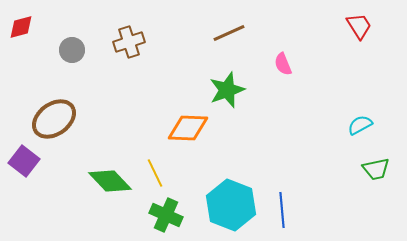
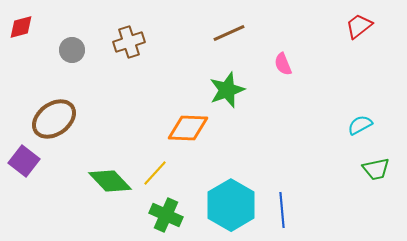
red trapezoid: rotated 96 degrees counterclockwise
yellow line: rotated 68 degrees clockwise
cyan hexagon: rotated 9 degrees clockwise
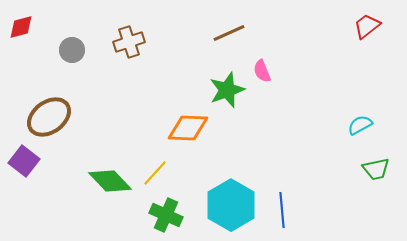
red trapezoid: moved 8 px right
pink semicircle: moved 21 px left, 7 px down
brown ellipse: moved 5 px left, 2 px up
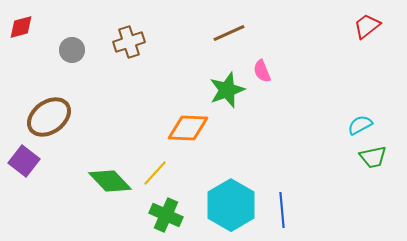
green trapezoid: moved 3 px left, 12 px up
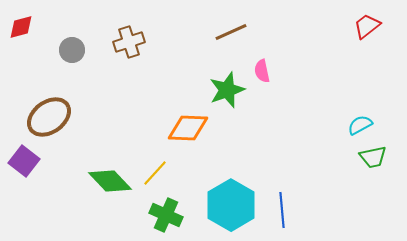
brown line: moved 2 px right, 1 px up
pink semicircle: rotated 10 degrees clockwise
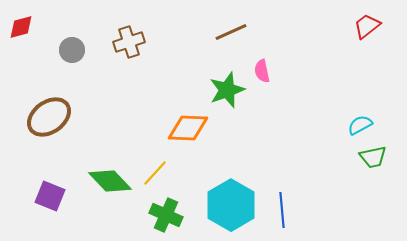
purple square: moved 26 px right, 35 px down; rotated 16 degrees counterclockwise
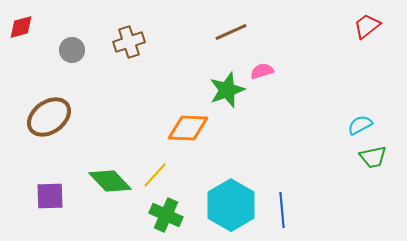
pink semicircle: rotated 85 degrees clockwise
yellow line: moved 2 px down
purple square: rotated 24 degrees counterclockwise
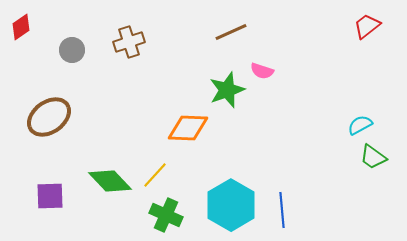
red diamond: rotated 20 degrees counterclockwise
pink semicircle: rotated 145 degrees counterclockwise
green trapezoid: rotated 48 degrees clockwise
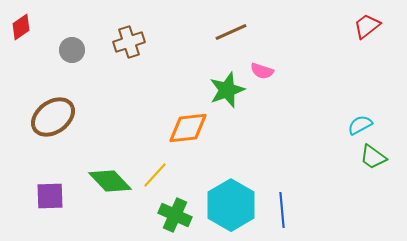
brown ellipse: moved 4 px right
orange diamond: rotated 9 degrees counterclockwise
green cross: moved 9 px right
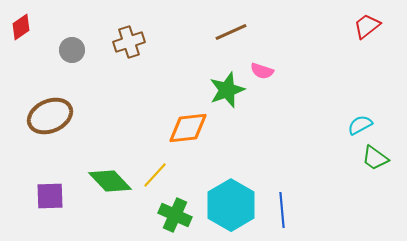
brown ellipse: moved 3 px left, 1 px up; rotated 12 degrees clockwise
green trapezoid: moved 2 px right, 1 px down
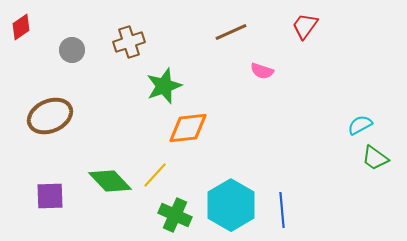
red trapezoid: moved 62 px left; rotated 16 degrees counterclockwise
green star: moved 63 px left, 4 px up
